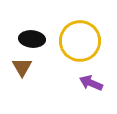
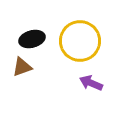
black ellipse: rotated 20 degrees counterclockwise
brown triangle: rotated 40 degrees clockwise
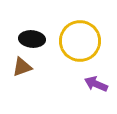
black ellipse: rotated 20 degrees clockwise
purple arrow: moved 5 px right, 1 px down
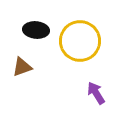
black ellipse: moved 4 px right, 9 px up
purple arrow: moved 9 px down; rotated 35 degrees clockwise
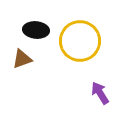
brown triangle: moved 8 px up
purple arrow: moved 4 px right
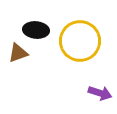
brown triangle: moved 4 px left, 6 px up
purple arrow: rotated 140 degrees clockwise
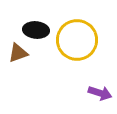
yellow circle: moved 3 px left, 1 px up
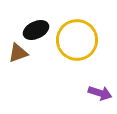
black ellipse: rotated 30 degrees counterclockwise
